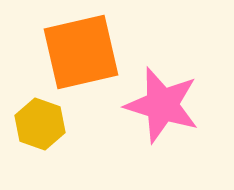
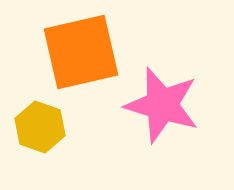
yellow hexagon: moved 3 px down
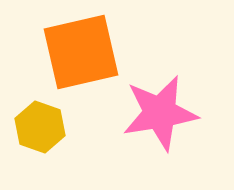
pink star: moved 2 px left, 8 px down; rotated 26 degrees counterclockwise
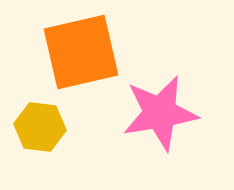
yellow hexagon: rotated 12 degrees counterclockwise
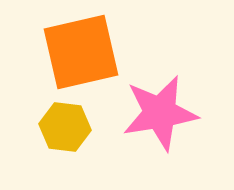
yellow hexagon: moved 25 px right
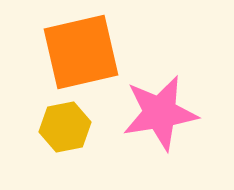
yellow hexagon: rotated 18 degrees counterclockwise
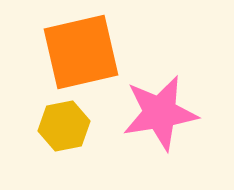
yellow hexagon: moved 1 px left, 1 px up
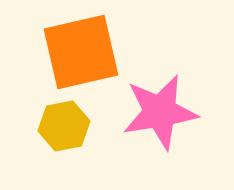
pink star: moved 1 px up
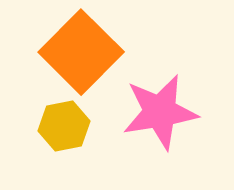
orange square: rotated 32 degrees counterclockwise
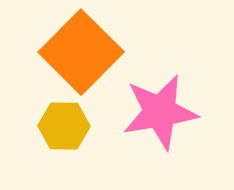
yellow hexagon: rotated 12 degrees clockwise
